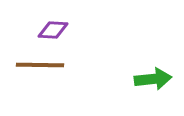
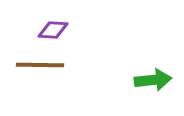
green arrow: moved 1 px down
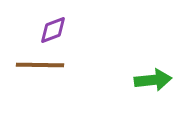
purple diamond: rotated 24 degrees counterclockwise
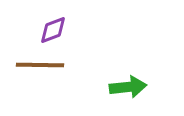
green arrow: moved 25 px left, 7 px down
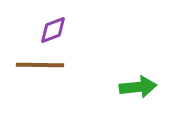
green arrow: moved 10 px right
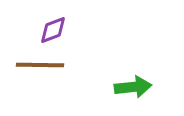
green arrow: moved 5 px left
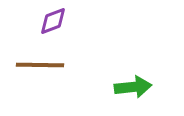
purple diamond: moved 9 px up
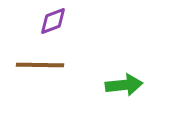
green arrow: moved 9 px left, 2 px up
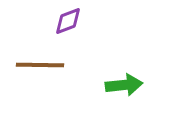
purple diamond: moved 15 px right
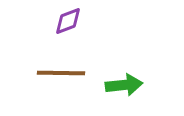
brown line: moved 21 px right, 8 px down
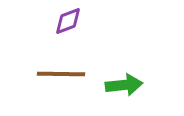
brown line: moved 1 px down
